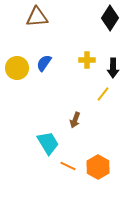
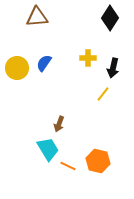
yellow cross: moved 1 px right, 2 px up
black arrow: rotated 12 degrees clockwise
brown arrow: moved 16 px left, 4 px down
cyan trapezoid: moved 6 px down
orange hexagon: moved 6 px up; rotated 15 degrees counterclockwise
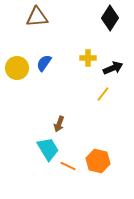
black arrow: rotated 126 degrees counterclockwise
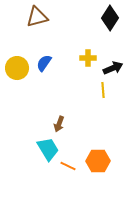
brown triangle: rotated 10 degrees counterclockwise
yellow line: moved 4 px up; rotated 42 degrees counterclockwise
orange hexagon: rotated 15 degrees counterclockwise
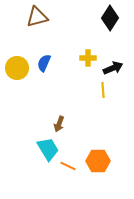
blue semicircle: rotated 12 degrees counterclockwise
